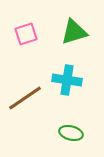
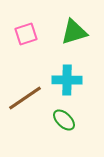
cyan cross: rotated 8 degrees counterclockwise
green ellipse: moved 7 px left, 13 px up; rotated 30 degrees clockwise
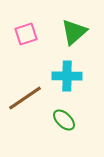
green triangle: rotated 24 degrees counterclockwise
cyan cross: moved 4 px up
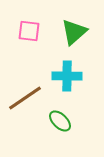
pink square: moved 3 px right, 3 px up; rotated 25 degrees clockwise
green ellipse: moved 4 px left, 1 px down
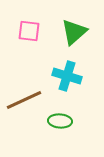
cyan cross: rotated 16 degrees clockwise
brown line: moved 1 px left, 2 px down; rotated 9 degrees clockwise
green ellipse: rotated 40 degrees counterclockwise
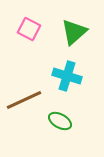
pink square: moved 2 px up; rotated 20 degrees clockwise
green ellipse: rotated 25 degrees clockwise
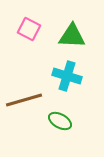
green triangle: moved 2 px left, 4 px down; rotated 44 degrees clockwise
brown line: rotated 9 degrees clockwise
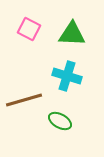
green triangle: moved 2 px up
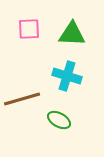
pink square: rotated 30 degrees counterclockwise
brown line: moved 2 px left, 1 px up
green ellipse: moved 1 px left, 1 px up
